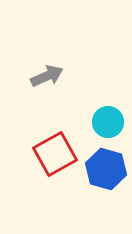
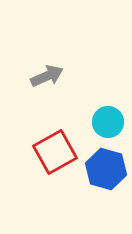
red square: moved 2 px up
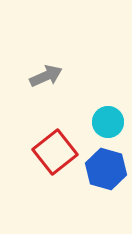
gray arrow: moved 1 px left
red square: rotated 9 degrees counterclockwise
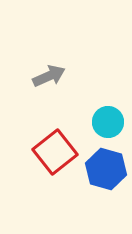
gray arrow: moved 3 px right
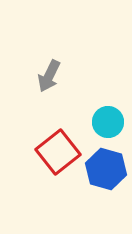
gray arrow: rotated 140 degrees clockwise
red square: moved 3 px right
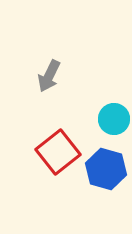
cyan circle: moved 6 px right, 3 px up
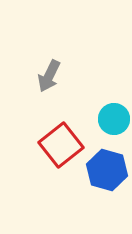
red square: moved 3 px right, 7 px up
blue hexagon: moved 1 px right, 1 px down
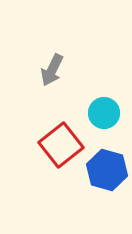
gray arrow: moved 3 px right, 6 px up
cyan circle: moved 10 px left, 6 px up
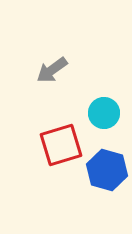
gray arrow: rotated 28 degrees clockwise
red square: rotated 21 degrees clockwise
